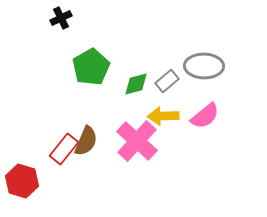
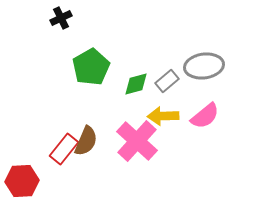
gray ellipse: rotated 9 degrees counterclockwise
red hexagon: rotated 20 degrees counterclockwise
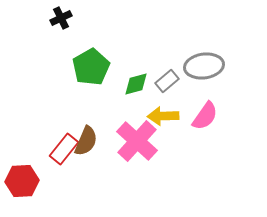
pink semicircle: rotated 16 degrees counterclockwise
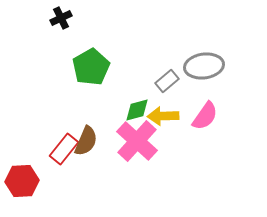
green diamond: moved 1 px right, 26 px down
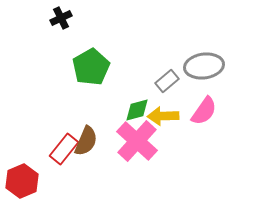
pink semicircle: moved 1 px left, 5 px up
red hexagon: rotated 20 degrees counterclockwise
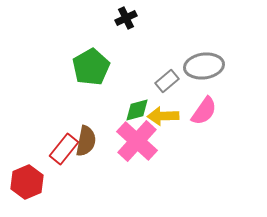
black cross: moved 65 px right
brown semicircle: rotated 12 degrees counterclockwise
red hexagon: moved 5 px right, 1 px down
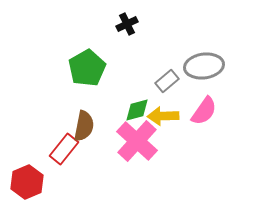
black cross: moved 1 px right, 6 px down
green pentagon: moved 4 px left, 1 px down
brown semicircle: moved 2 px left, 15 px up
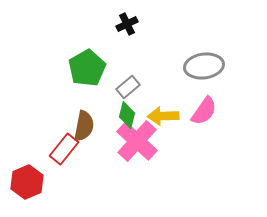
gray rectangle: moved 39 px left, 6 px down
green diamond: moved 10 px left, 5 px down; rotated 60 degrees counterclockwise
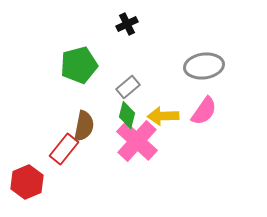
green pentagon: moved 8 px left, 3 px up; rotated 15 degrees clockwise
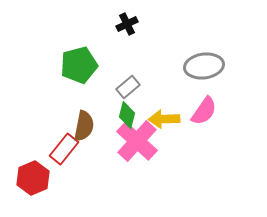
yellow arrow: moved 1 px right, 3 px down
red hexagon: moved 6 px right, 4 px up
